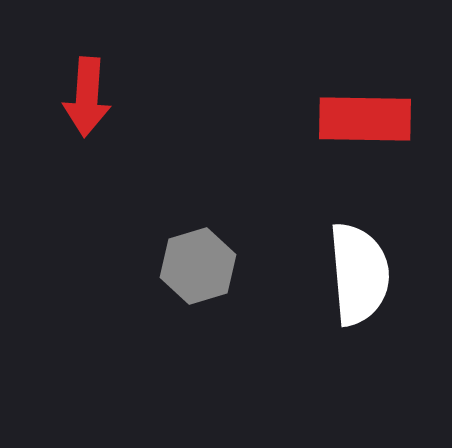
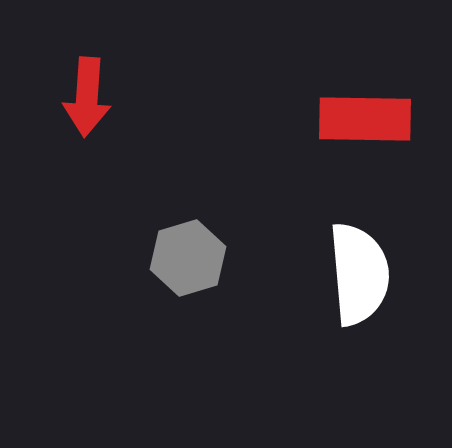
gray hexagon: moved 10 px left, 8 px up
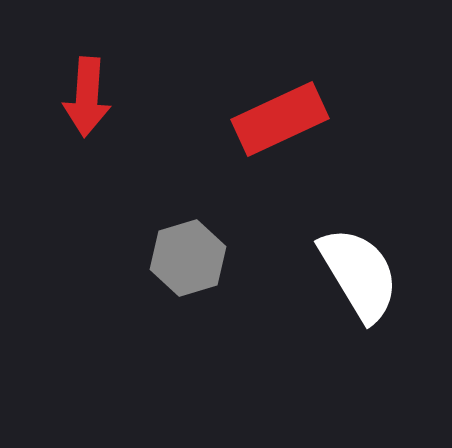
red rectangle: moved 85 px left; rotated 26 degrees counterclockwise
white semicircle: rotated 26 degrees counterclockwise
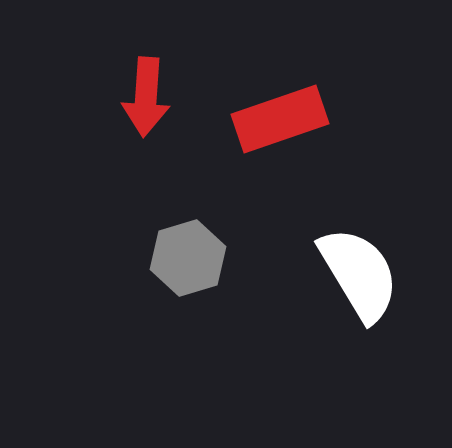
red arrow: moved 59 px right
red rectangle: rotated 6 degrees clockwise
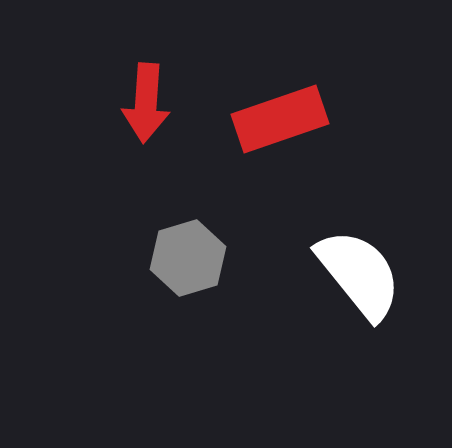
red arrow: moved 6 px down
white semicircle: rotated 8 degrees counterclockwise
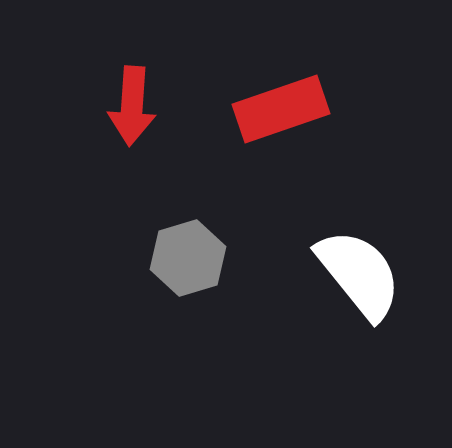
red arrow: moved 14 px left, 3 px down
red rectangle: moved 1 px right, 10 px up
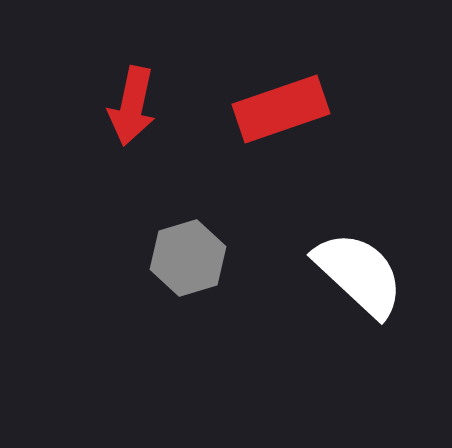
red arrow: rotated 8 degrees clockwise
white semicircle: rotated 8 degrees counterclockwise
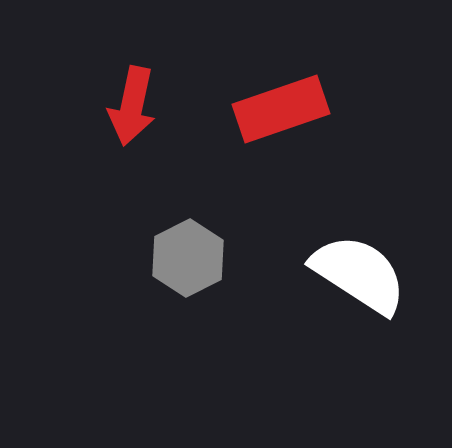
gray hexagon: rotated 10 degrees counterclockwise
white semicircle: rotated 10 degrees counterclockwise
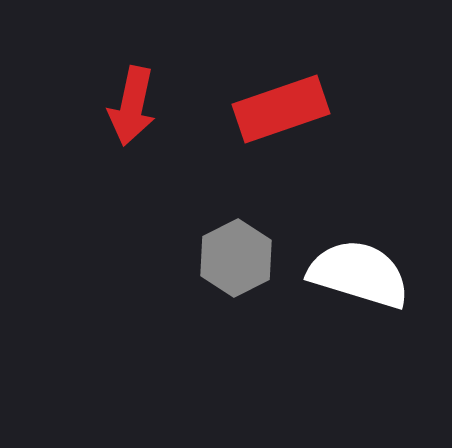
gray hexagon: moved 48 px right
white semicircle: rotated 16 degrees counterclockwise
